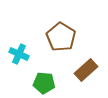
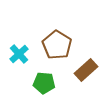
brown pentagon: moved 4 px left, 8 px down
cyan cross: rotated 24 degrees clockwise
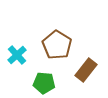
cyan cross: moved 2 px left, 1 px down
brown rectangle: rotated 10 degrees counterclockwise
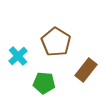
brown pentagon: moved 1 px left, 3 px up
cyan cross: moved 1 px right, 1 px down
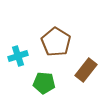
cyan cross: rotated 24 degrees clockwise
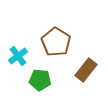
cyan cross: rotated 18 degrees counterclockwise
green pentagon: moved 4 px left, 3 px up
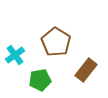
cyan cross: moved 3 px left, 1 px up
green pentagon: rotated 15 degrees counterclockwise
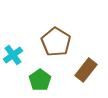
cyan cross: moved 2 px left
green pentagon: rotated 25 degrees counterclockwise
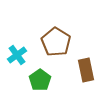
cyan cross: moved 4 px right
brown rectangle: rotated 50 degrees counterclockwise
